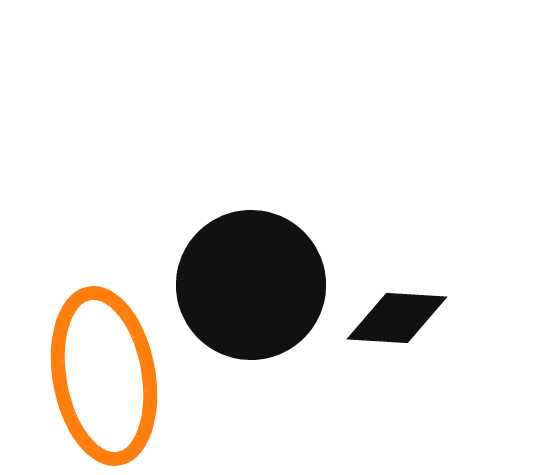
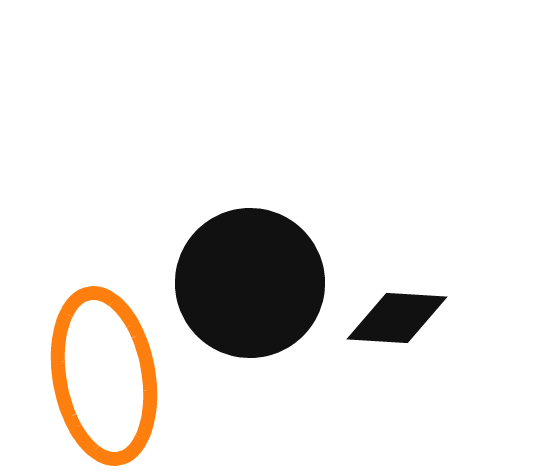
black circle: moved 1 px left, 2 px up
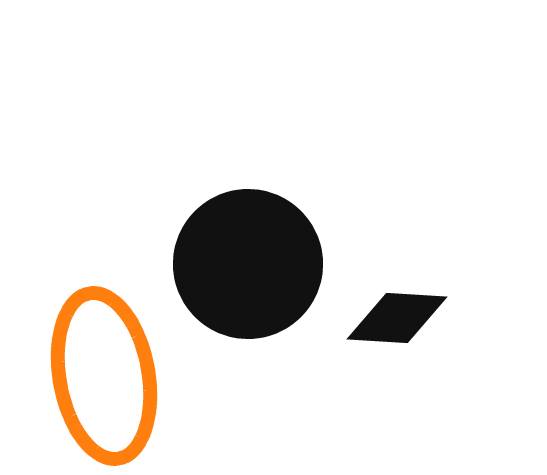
black circle: moved 2 px left, 19 px up
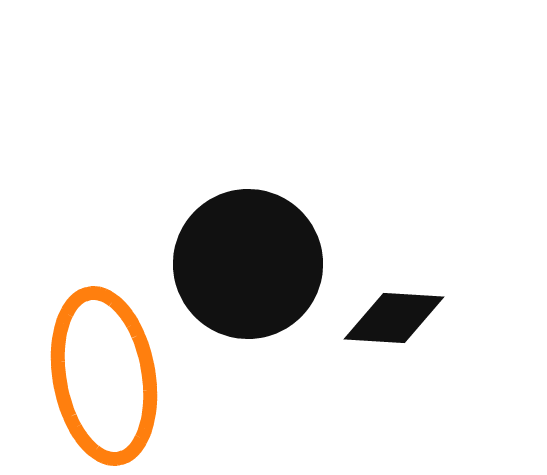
black diamond: moved 3 px left
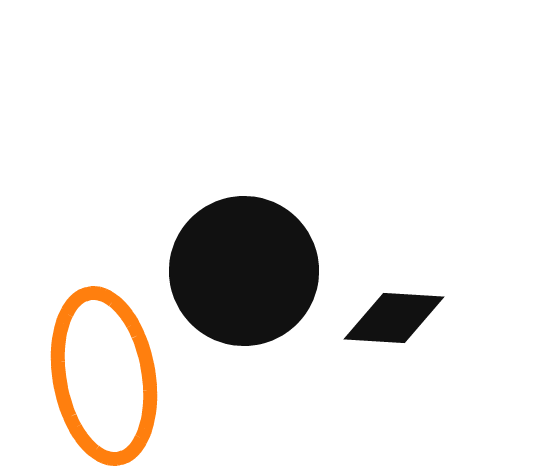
black circle: moved 4 px left, 7 px down
